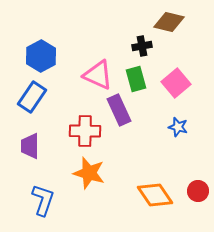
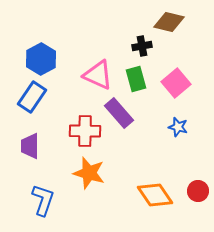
blue hexagon: moved 3 px down
purple rectangle: moved 3 px down; rotated 16 degrees counterclockwise
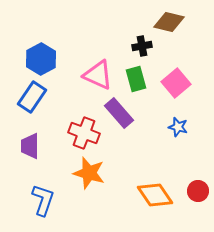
red cross: moved 1 px left, 2 px down; rotated 20 degrees clockwise
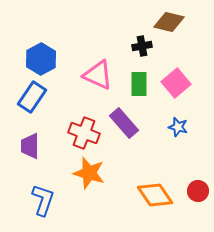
green rectangle: moved 3 px right, 5 px down; rotated 15 degrees clockwise
purple rectangle: moved 5 px right, 10 px down
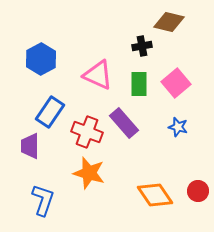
blue rectangle: moved 18 px right, 15 px down
red cross: moved 3 px right, 1 px up
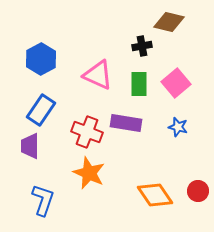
blue rectangle: moved 9 px left, 2 px up
purple rectangle: moved 2 px right; rotated 40 degrees counterclockwise
orange star: rotated 8 degrees clockwise
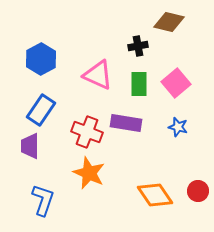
black cross: moved 4 px left
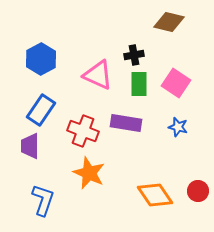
black cross: moved 4 px left, 9 px down
pink square: rotated 16 degrees counterclockwise
red cross: moved 4 px left, 1 px up
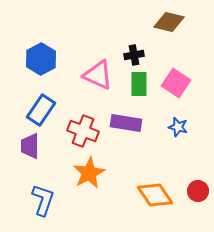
orange star: rotated 20 degrees clockwise
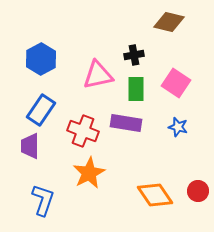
pink triangle: rotated 36 degrees counterclockwise
green rectangle: moved 3 px left, 5 px down
